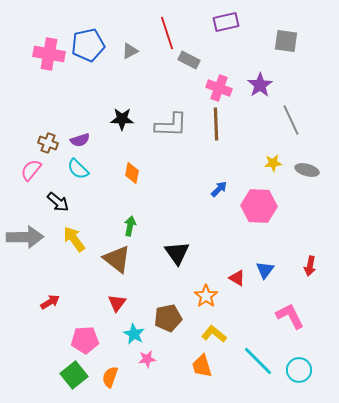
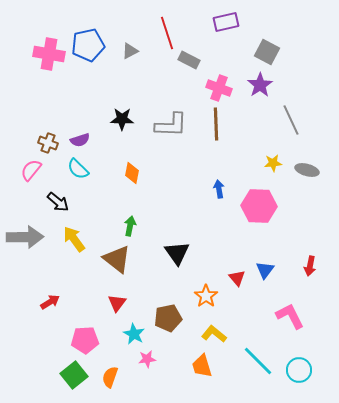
gray square at (286, 41): moved 19 px left, 11 px down; rotated 20 degrees clockwise
blue arrow at (219, 189): rotated 54 degrees counterclockwise
red triangle at (237, 278): rotated 18 degrees clockwise
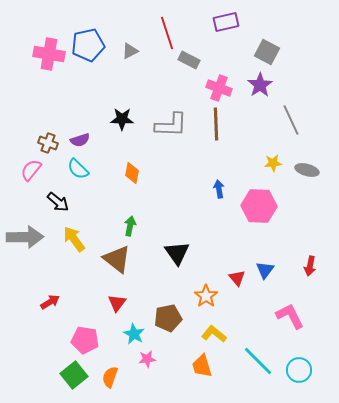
pink pentagon at (85, 340): rotated 12 degrees clockwise
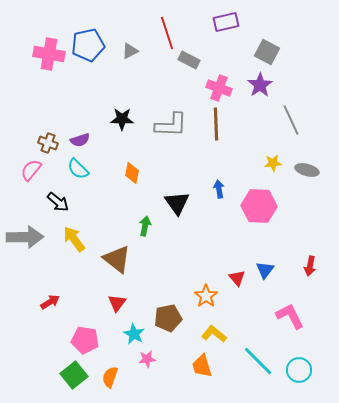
green arrow at (130, 226): moved 15 px right
black triangle at (177, 253): moved 50 px up
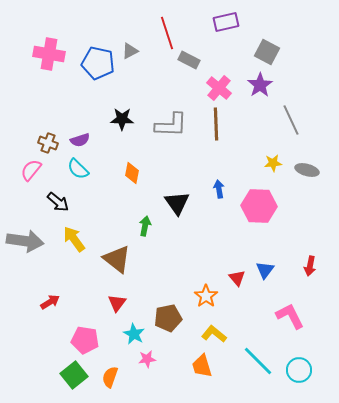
blue pentagon at (88, 45): moved 10 px right, 18 px down; rotated 24 degrees clockwise
pink cross at (219, 88): rotated 20 degrees clockwise
gray arrow at (25, 237): moved 4 px down; rotated 9 degrees clockwise
